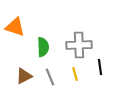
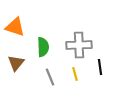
brown triangle: moved 8 px left, 13 px up; rotated 24 degrees counterclockwise
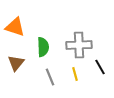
black line: rotated 21 degrees counterclockwise
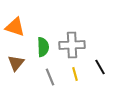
gray cross: moved 7 px left
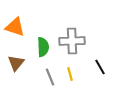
gray cross: moved 4 px up
yellow line: moved 5 px left
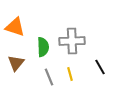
gray line: moved 1 px left
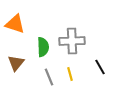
orange triangle: moved 3 px up
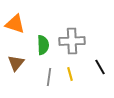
green semicircle: moved 2 px up
gray line: rotated 30 degrees clockwise
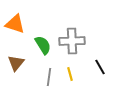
green semicircle: rotated 30 degrees counterclockwise
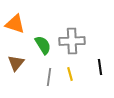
black line: rotated 21 degrees clockwise
